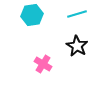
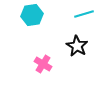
cyan line: moved 7 px right
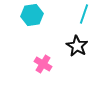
cyan line: rotated 54 degrees counterclockwise
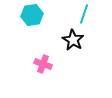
black star: moved 4 px left, 6 px up
pink cross: rotated 12 degrees counterclockwise
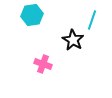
cyan line: moved 8 px right, 6 px down
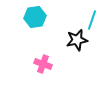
cyan hexagon: moved 3 px right, 2 px down
black star: moved 4 px right; rotated 30 degrees clockwise
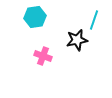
cyan line: moved 2 px right
pink cross: moved 8 px up
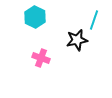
cyan hexagon: rotated 25 degrees counterclockwise
pink cross: moved 2 px left, 2 px down
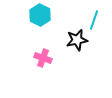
cyan hexagon: moved 5 px right, 2 px up
pink cross: moved 2 px right
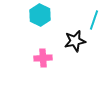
black star: moved 2 px left, 1 px down
pink cross: rotated 24 degrees counterclockwise
